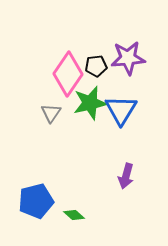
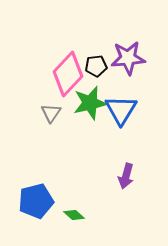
pink diamond: rotated 9 degrees clockwise
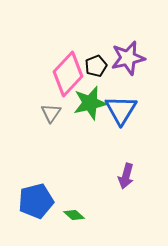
purple star: rotated 8 degrees counterclockwise
black pentagon: rotated 15 degrees counterclockwise
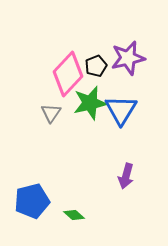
blue pentagon: moved 4 px left
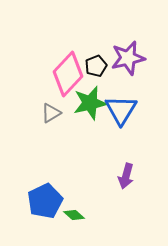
gray triangle: rotated 25 degrees clockwise
blue pentagon: moved 13 px right; rotated 12 degrees counterclockwise
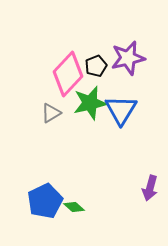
purple arrow: moved 24 px right, 12 px down
green diamond: moved 8 px up
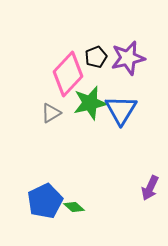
black pentagon: moved 9 px up
purple arrow: rotated 10 degrees clockwise
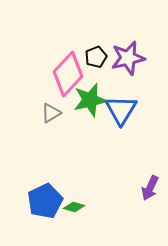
green star: moved 3 px up
green diamond: rotated 25 degrees counterclockwise
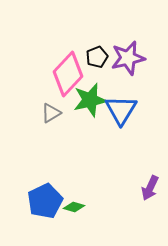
black pentagon: moved 1 px right
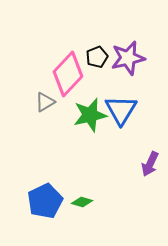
green star: moved 15 px down
gray triangle: moved 6 px left, 11 px up
purple arrow: moved 24 px up
green diamond: moved 8 px right, 5 px up
